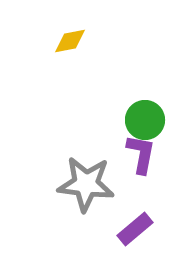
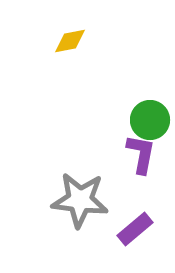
green circle: moved 5 px right
gray star: moved 6 px left, 16 px down
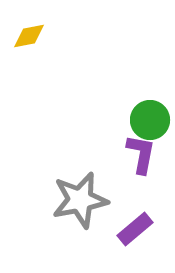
yellow diamond: moved 41 px left, 5 px up
gray star: rotated 18 degrees counterclockwise
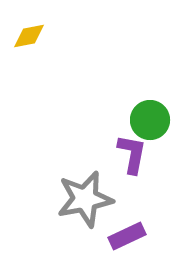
purple L-shape: moved 9 px left
gray star: moved 5 px right, 1 px up
purple rectangle: moved 8 px left, 7 px down; rotated 15 degrees clockwise
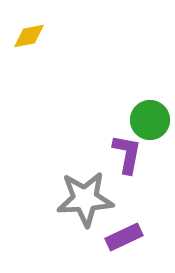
purple L-shape: moved 5 px left
gray star: rotated 8 degrees clockwise
purple rectangle: moved 3 px left, 1 px down
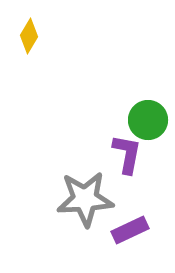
yellow diamond: rotated 48 degrees counterclockwise
green circle: moved 2 px left
purple rectangle: moved 6 px right, 7 px up
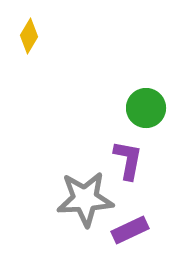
green circle: moved 2 px left, 12 px up
purple L-shape: moved 1 px right, 6 px down
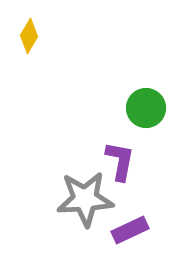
purple L-shape: moved 8 px left, 1 px down
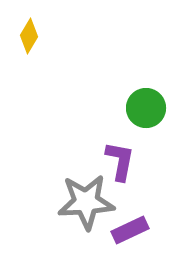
gray star: moved 1 px right, 3 px down
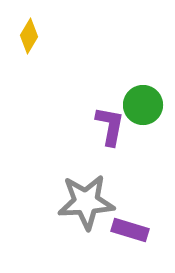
green circle: moved 3 px left, 3 px up
purple L-shape: moved 10 px left, 35 px up
purple rectangle: rotated 42 degrees clockwise
